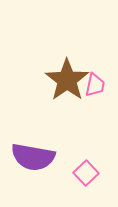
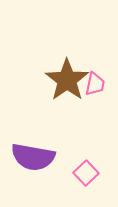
pink trapezoid: moved 1 px up
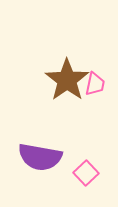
purple semicircle: moved 7 px right
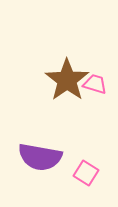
pink trapezoid: rotated 85 degrees counterclockwise
pink square: rotated 15 degrees counterclockwise
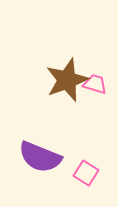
brown star: rotated 15 degrees clockwise
purple semicircle: rotated 12 degrees clockwise
